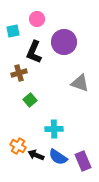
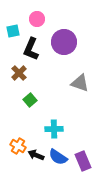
black L-shape: moved 3 px left, 3 px up
brown cross: rotated 28 degrees counterclockwise
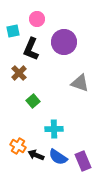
green square: moved 3 px right, 1 px down
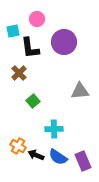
black L-shape: moved 1 px left, 1 px up; rotated 30 degrees counterclockwise
gray triangle: moved 8 px down; rotated 24 degrees counterclockwise
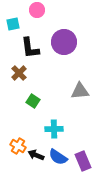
pink circle: moved 9 px up
cyan square: moved 7 px up
green square: rotated 16 degrees counterclockwise
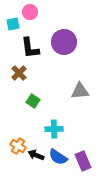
pink circle: moved 7 px left, 2 px down
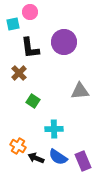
black arrow: moved 3 px down
